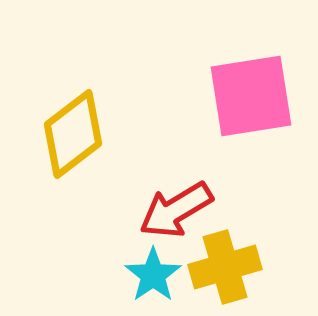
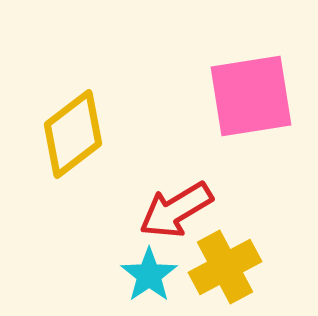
yellow cross: rotated 12 degrees counterclockwise
cyan star: moved 4 px left
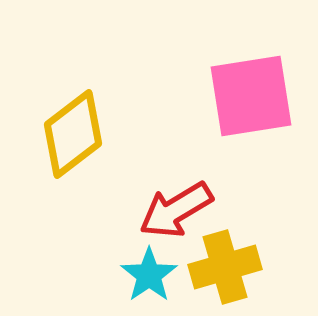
yellow cross: rotated 12 degrees clockwise
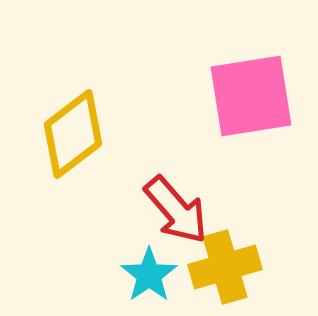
red arrow: rotated 100 degrees counterclockwise
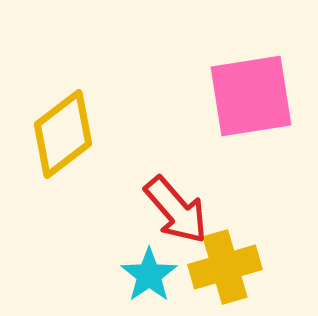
yellow diamond: moved 10 px left
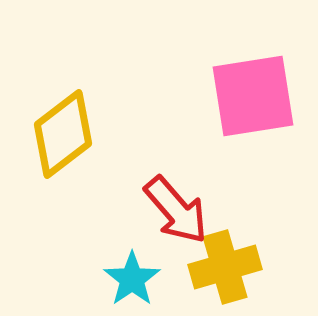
pink square: moved 2 px right
cyan star: moved 17 px left, 4 px down
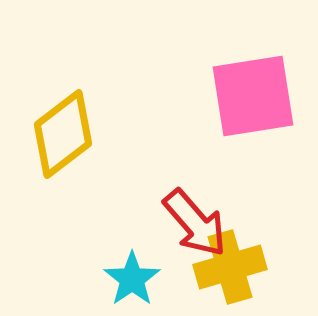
red arrow: moved 19 px right, 13 px down
yellow cross: moved 5 px right
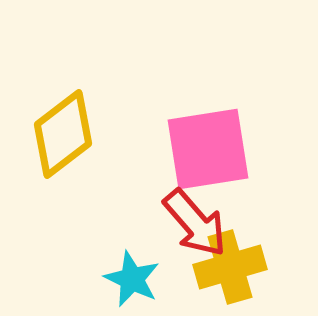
pink square: moved 45 px left, 53 px down
cyan star: rotated 12 degrees counterclockwise
